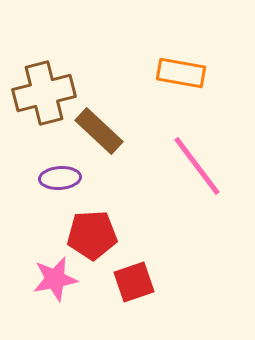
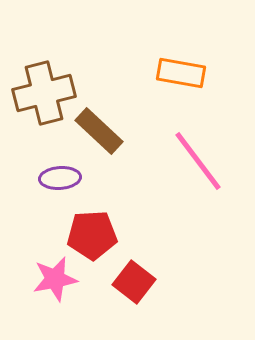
pink line: moved 1 px right, 5 px up
red square: rotated 33 degrees counterclockwise
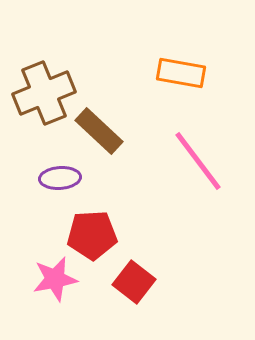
brown cross: rotated 8 degrees counterclockwise
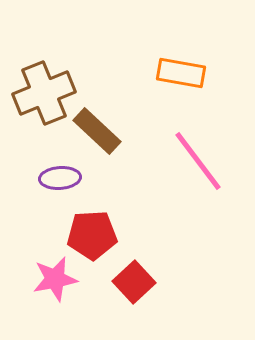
brown rectangle: moved 2 px left
red square: rotated 9 degrees clockwise
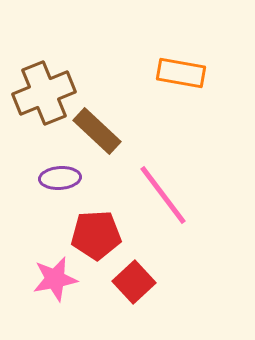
pink line: moved 35 px left, 34 px down
red pentagon: moved 4 px right
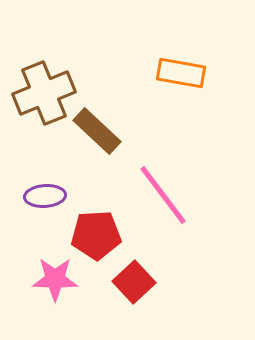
purple ellipse: moved 15 px left, 18 px down
pink star: rotated 12 degrees clockwise
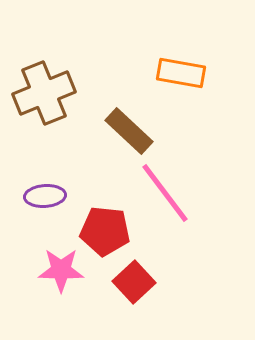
brown rectangle: moved 32 px right
pink line: moved 2 px right, 2 px up
red pentagon: moved 9 px right, 4 px up; rotated 9 degrees clockwise
pink star: moved 6 px right, 9 px up
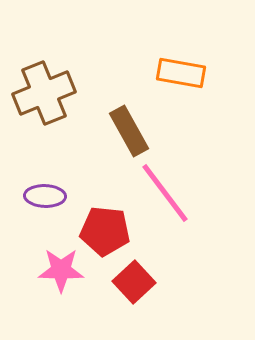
brown rectangle: rotated 18 degrees clockwise
purple ellipse: rotated 6 degrees clockwise
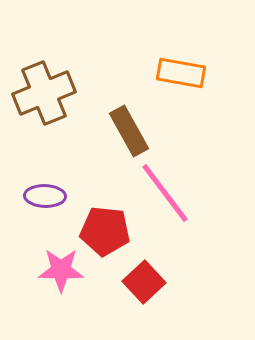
red square: moved 10 px right
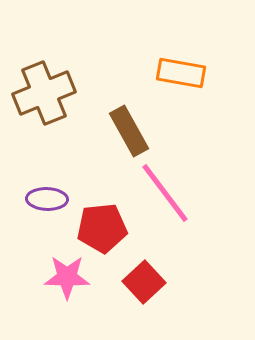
purple ellipse: moved 2 px right, 3 px down
red pentagon: moved 3 px left, 3 px up; rotated 12 degrees counterclockwise
pink star: moved 6 px right, 7 px down
